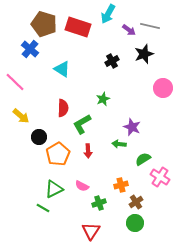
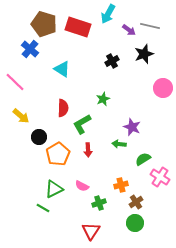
red arrow: moved 1 px up
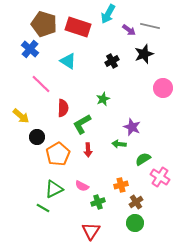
cyan triangle: moved 6 px right, 8 px up
pink line: moved 26 px right, 2 px down
black circle: moved 2 px left
green cross: moved 1 px left, 1 px up
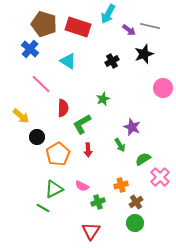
green arrow: moved 1 px right, 1 px down; rotated 128 degrees counterclockwise
pink cross: rotated 12 degrees clockwise
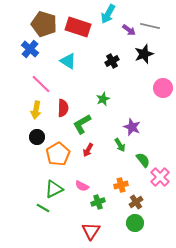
yellow arrow: moved 15 px right, 6 px up; rotated 60 degrees clockwise
red arrow: rotated 32 degrees clockwise
green semicircle: moved 1 px down; rotated 84 degrees clockwise
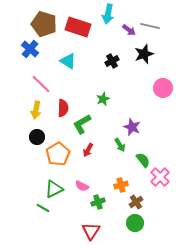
cyan arrow: rotated 18 degrees counterclockwise
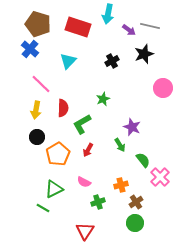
brown pentagon: moved 6 px left
cyan triangle: rotated 42 degrees clockwise
pink semicircle: moved 2 px right, 4 px up
red triangle: moved 6 px left
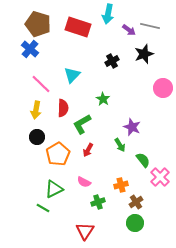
cyan triangle: moved 4 px right, 14 px down
green star: rotated 16 degrees counterclockwise
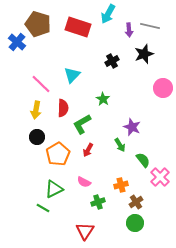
cyan arrow: rotated 18 degrees clockwise
purple arrow: rotated 48 degrees clockwise
blue cross: moved 13 px left, 7 px up
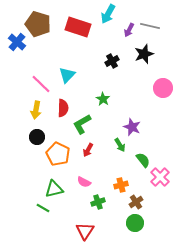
purple arrow: rotated 32 degrees clockwise
cyan triangle: moved 5 px left
orange pentagon: rotated 15 degrees counterclockwise
green triangle: rotated 12 degrees clockwise
